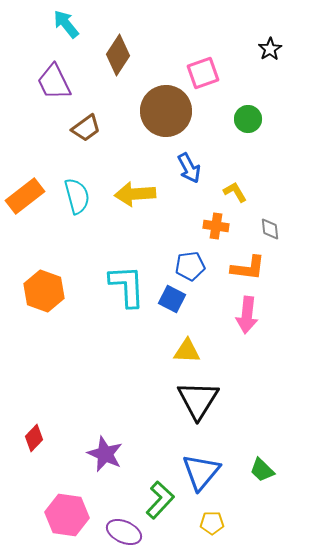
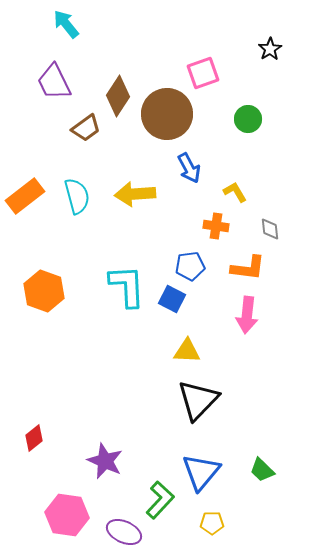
brown diamond: moved 41 px down
brown circle: moved 1 px right, 3 px down
black triangle: rotated 12 degrees clockwise
red diamond: rotated 8 degrees clockwise
purple star: moved 7 px down
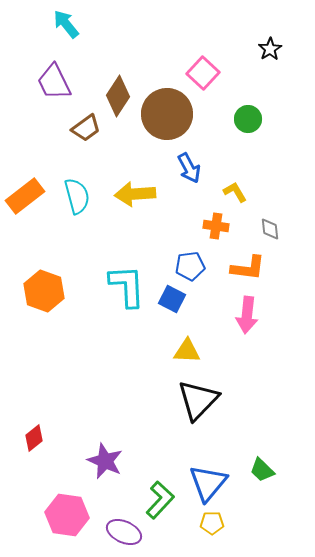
pink square: rotated 28 degrees counterclockwise
blue triangle: moved 7 px right, 11 px down
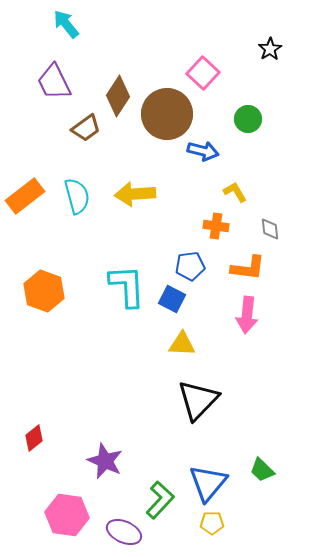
blue arrow: moved 14 px right, 17 px up; rotated 48 degrees counterclockwise
yellow triangle: moved 5 px left, 7 px up
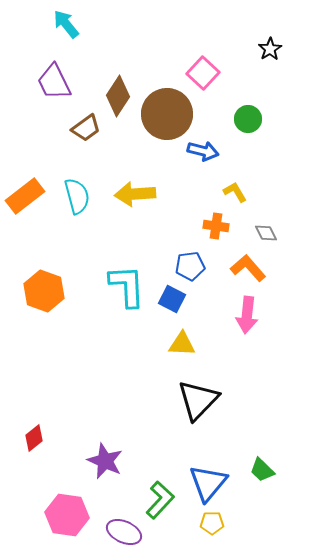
gray diamond: moved 4 px left, 4 px down; rotated 20 degrees counterclockwise
orange L-shape: rotated 138 degrees counterclockwise
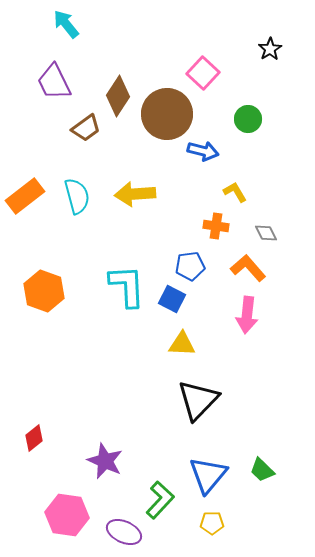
blue triangle: moved 8 px up
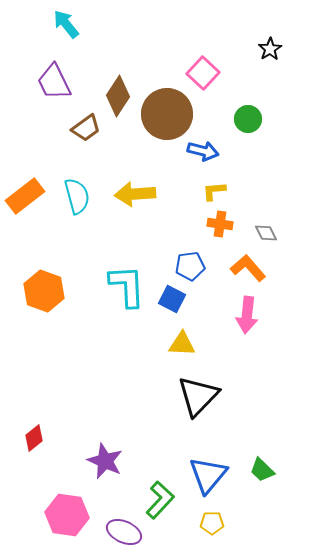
yellow L-shape: moved 21 px left, 1 px up; rotated 65 degrees counterclockwise
orange cross: moved 4 px right, 2 px up
black triangle: moved 4 px up
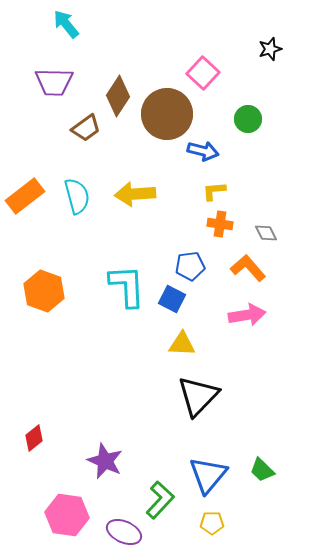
black star: rotated 15 degrees clockwise
purple trapezoid: rotated 63 degrees counterclockwise
pink arrow: rotated 105 degrees counterclockwise
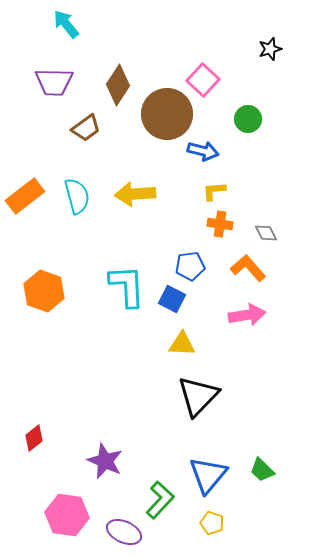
pink square: moved 7 px down
brown diamond: moved 11 px up
yellow pentagon: rotated 20 degrees clockwise
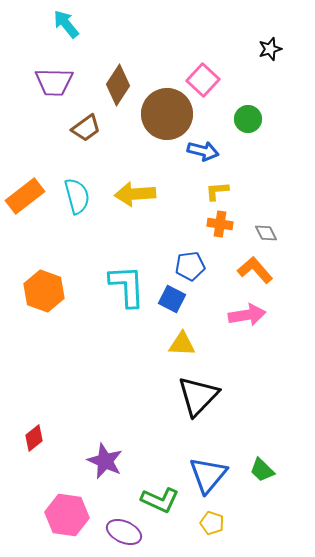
yellow L-shape: moved 3 px right
orange L-shape: moved 7 px right, 2 px down
green L-shape: rotated 72 degrees clockwise
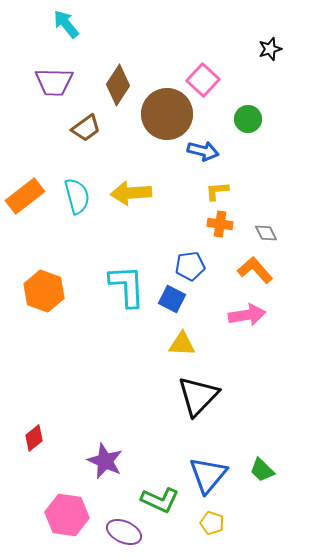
yellow arrow: moved 4 px left, 1 px up
